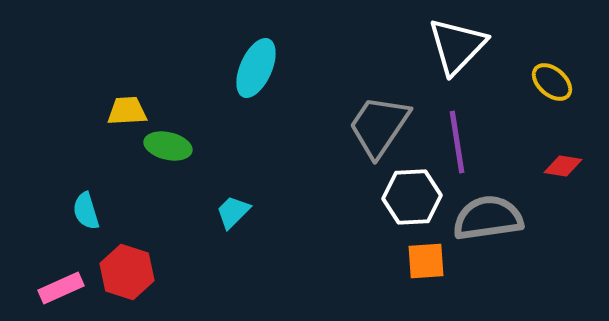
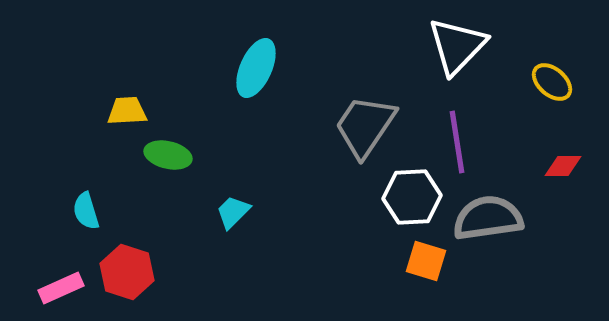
gray trapezoid: moved 14 px left
green ellipse: moved 9 px down
red diamond: rotated 9 degrees counterclockwise
orange square: rotated 21 degrees clockwise
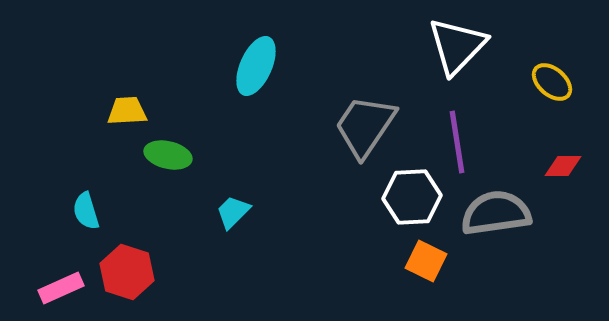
cyan ellipse: moved 2 px up
gray semicircle: moved 8 px right, 5 px up
orange square: rotated 9 degrees clockwise
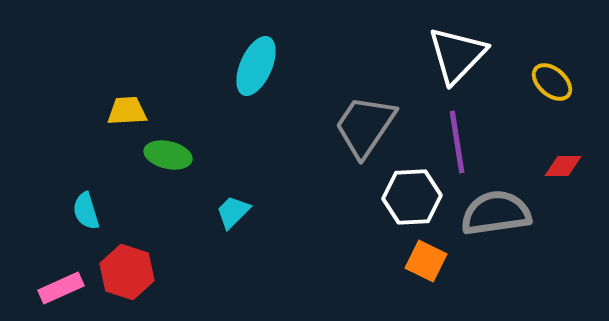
white triangle: moved 9 px down
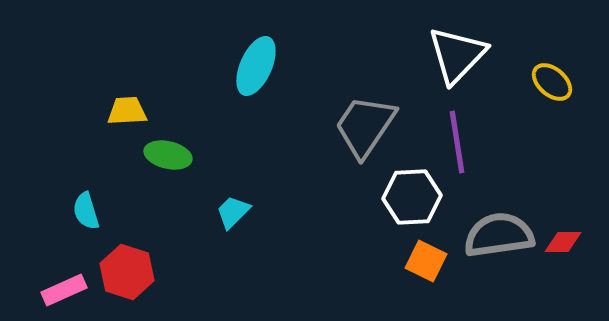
red diamond: moved 76 px down
gray semicircle: moved 3 px right, 22 px down
pink rectangle: moved 3 px right, 2 px down
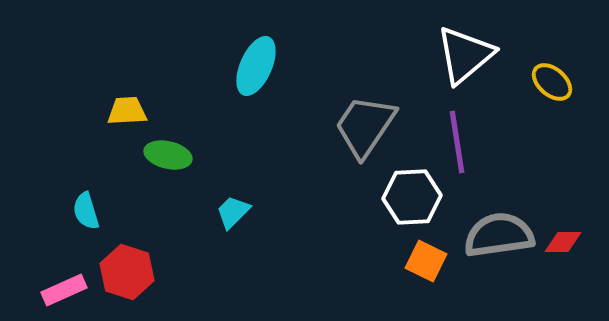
white triangle: moved 8 px right; rotated 6 degrees clockwise
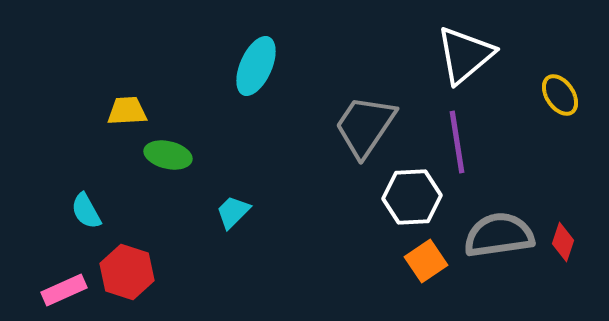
yellow ellipse: moved 8 px right, 13 px down; rotated 15 degrees clockwise
cyan semicircle: rotated 12 degrees counterclockwise
red diamond: rotated 72 degrees counterclockwise
orange square: rotated 30 degrees clockwise
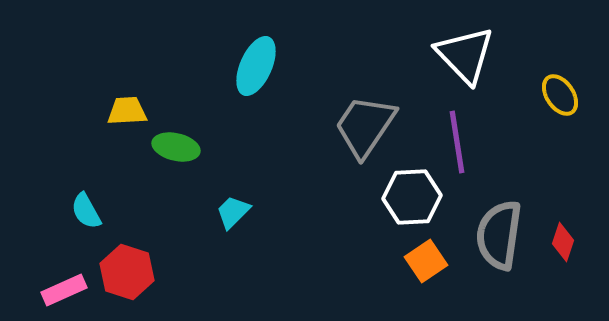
white triangle: rotated 34 degrees counterclockwise
green ellipse: moved 8 px right, 8 px up
gray semicircle: rotated 74 degrees counterclockwise
